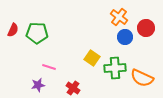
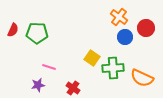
green cross: moved 2 px left
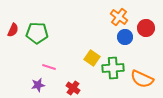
orange semicircle: moved 1 px down
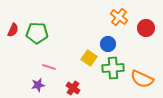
blue circle: moved 17 px left, 7 px down
yellow square: moved 3 px left
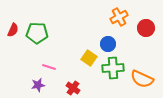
orange cross: rotated 24 degrees clockwise
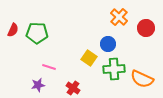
orange cross: rotated 18 degrees counterclockwise
green cross: moved 1 px right, 1 px down
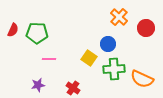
pink line: moved 8 px up; rotated 16 degrees counterclockwise
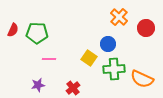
red cross: rotated 16 degrees clockwise
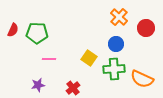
blue circle: moved 8 px right
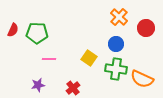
green cross: moved 2 px right; rotated 10 degrees clockwise
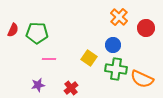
blue circle: moved 3 px left, 1 px down
red cross: moved 2 px left
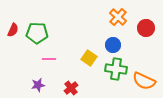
orange cross: moved 1 px left
orange semicircle: moved 2 px right, 2 px down
